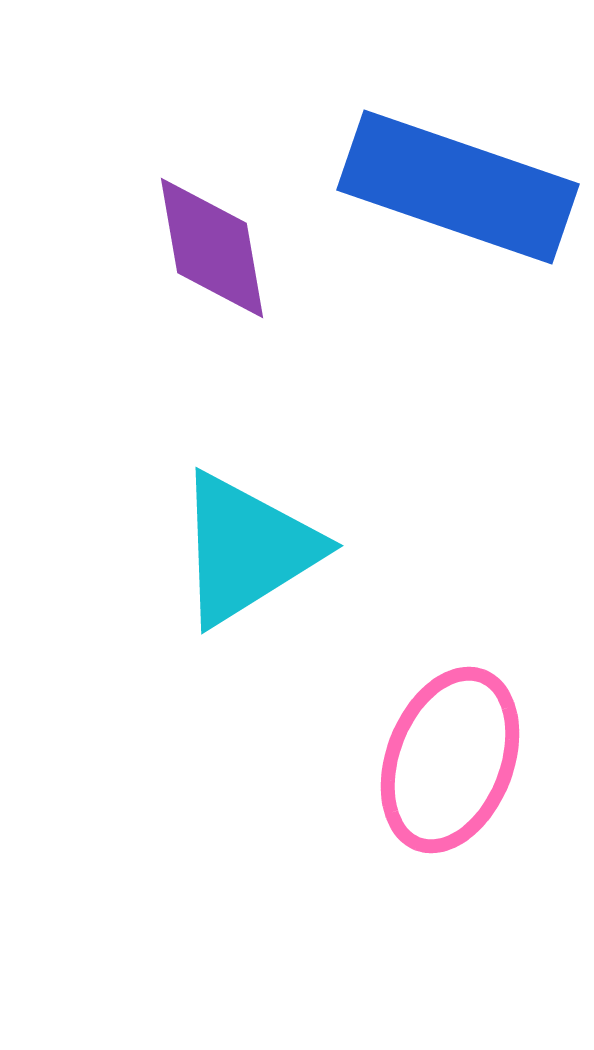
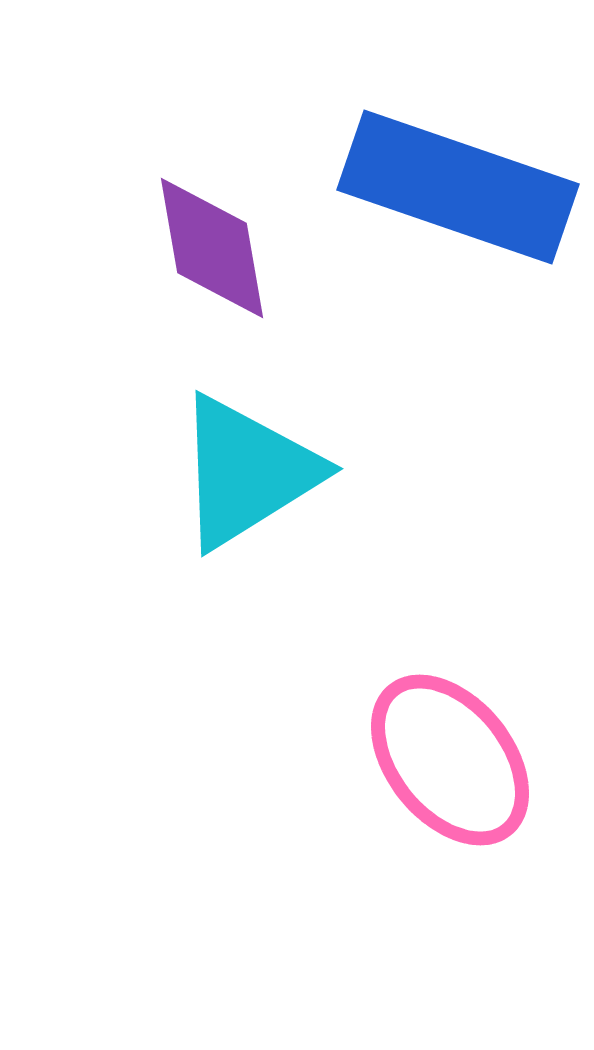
cyan triangle: moved 77 px up
pink ellipse: rotated 60 degrees counterclockwise
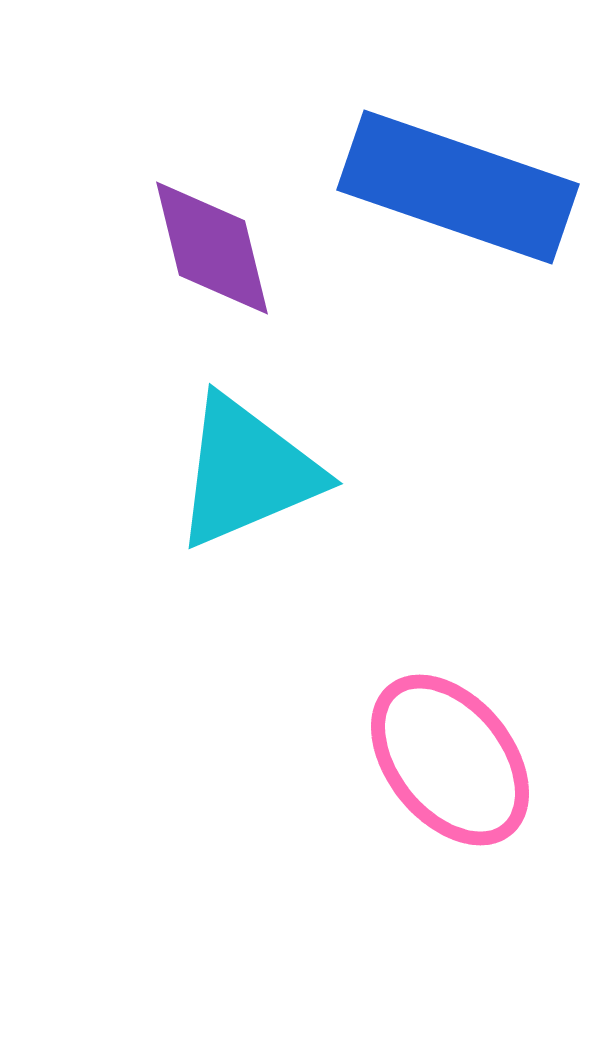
purple diamond: rotated 4 degrees counterclockwise
cyan triangle: rotated 9 degrees clockwise
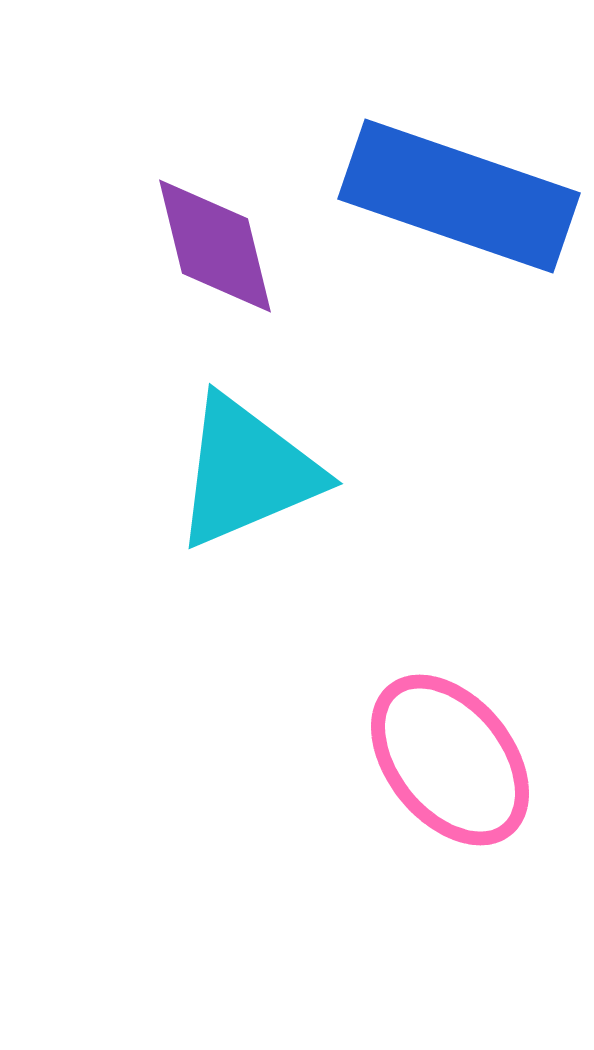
blue rectangle: moved 1 px right, 9 px down
purple diamond: moved 3 px right, 2 px up
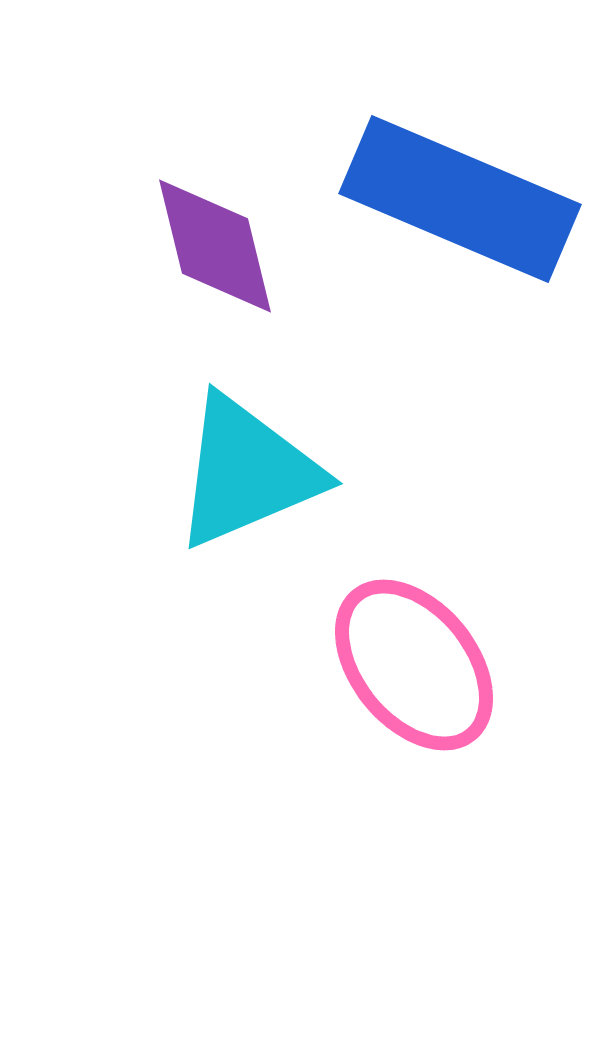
blue rectangle: moved 1 px right, 3 px down; rotated 4 degrees clockwise
pink ellipse: moved 36 px left, 95 px up
